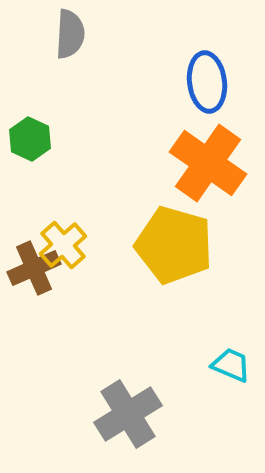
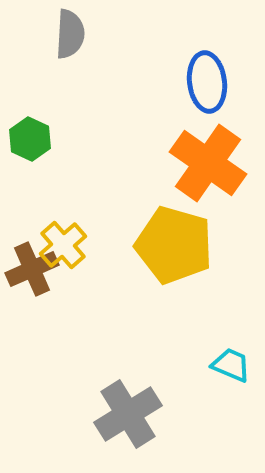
brown cross: moved 2 px left, 1 px down
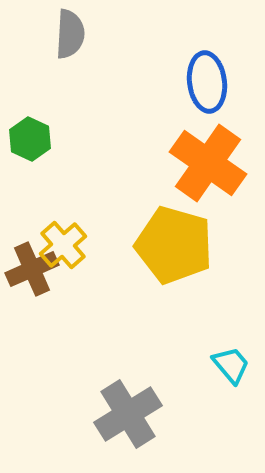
cyan trapezoid: rotated 27 degrees clockwise
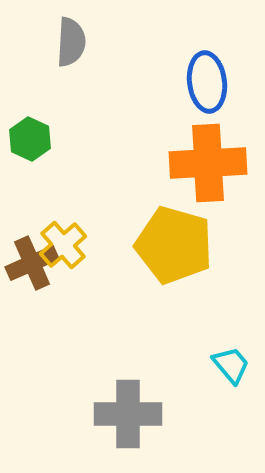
gray semicircle: moved 1 px right, 8 px down
orange cross: rotated 38 degrees counterclockwise
brown cross: moved 6 px up
gray cross: rotated 32 degrees clockwise
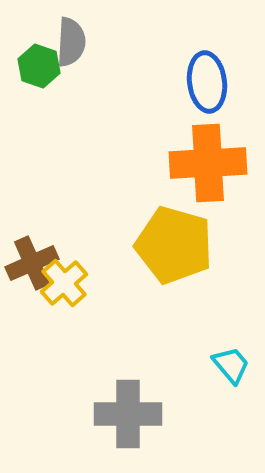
green hexagon: moved 9 px right, 73 px up; rotated 6 degrees counterclockwise
yellow cross: moved 1 px right, 38 px down
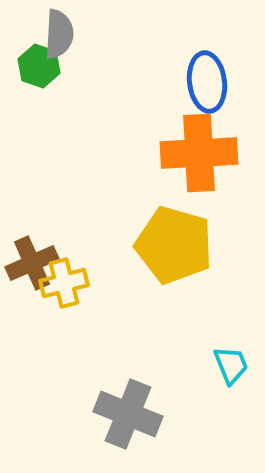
gray semicircle: moved 12 px left, 8 px up
orange cross: moved 9 px left, 10 px up
yellow cross: rotated 27 degrees clockwise
cyan trapezoid: rotated 18 degrees clockwise
gray cross: rotated 22 degrees clockwise
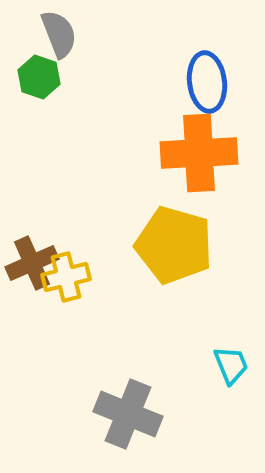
gray semicircle: rotated 24 degrees counterclockwise
green hexagon: moved 11 px down
yellow cross: moved 2 px right, 6 px up
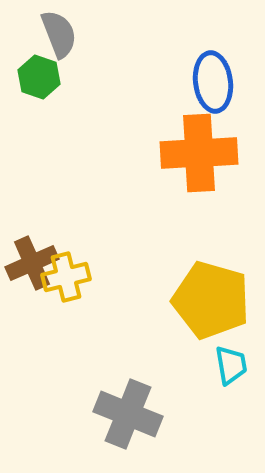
blue ellipse: moved 6 px right
yellow pentagon: moved 37 px right, 55 px down
cyan trapezoid: rotated 12 degrees clockwise
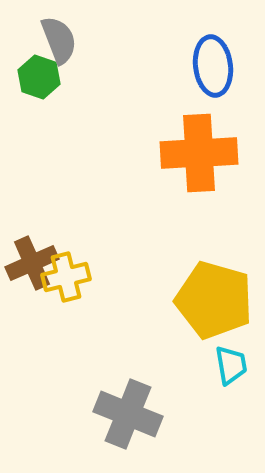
gray semicircle: moved 6 px down
blue ellipse: moved 16 px up
yellow pentagon: moved 3 px right
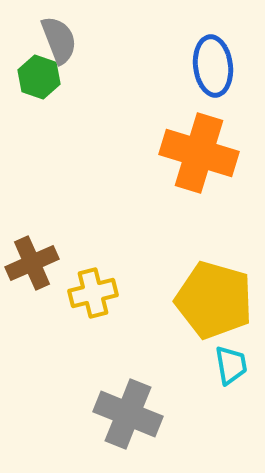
orange cross: rotated 20 degrees clockwise
yellow cross: moved 27 px right, 16 px down
